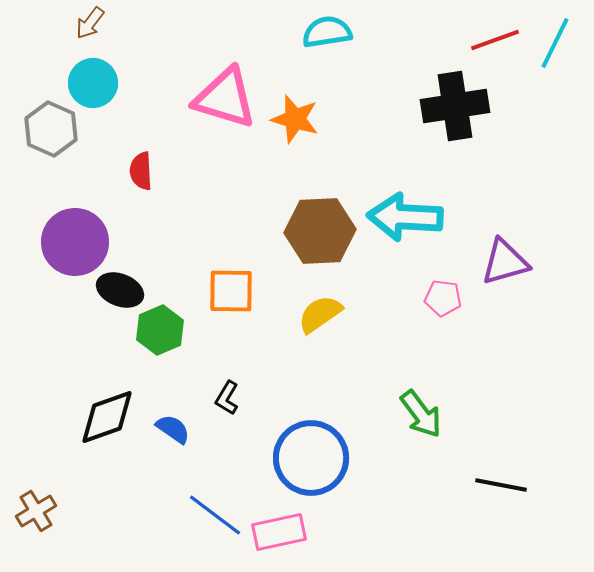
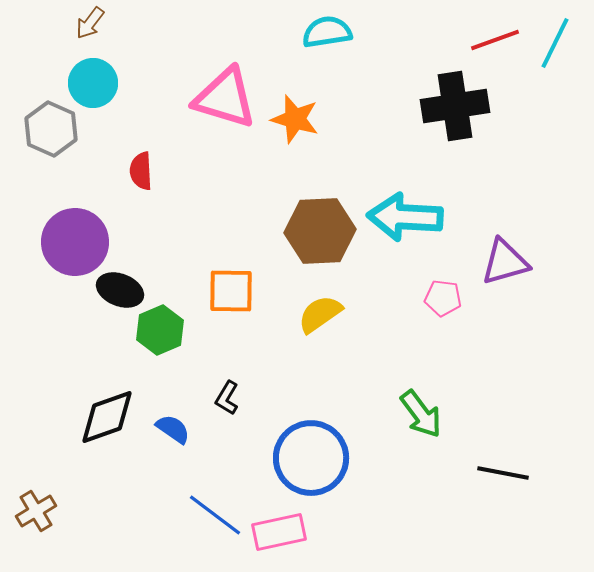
black line: moved 2 px right, 12 px up
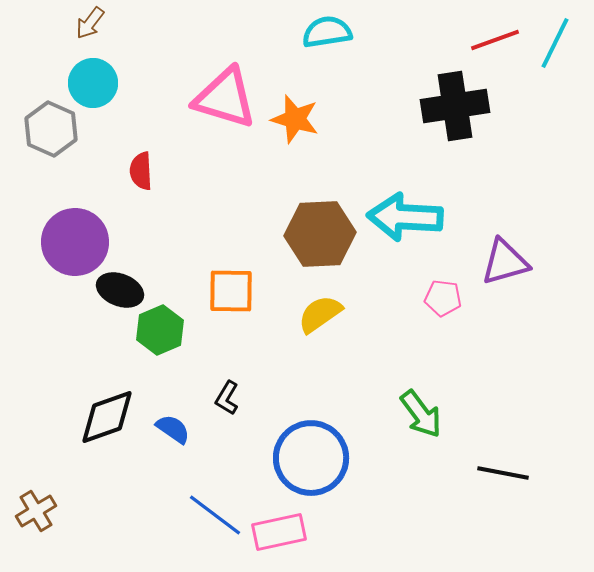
brown hexagon: moved 3 px down
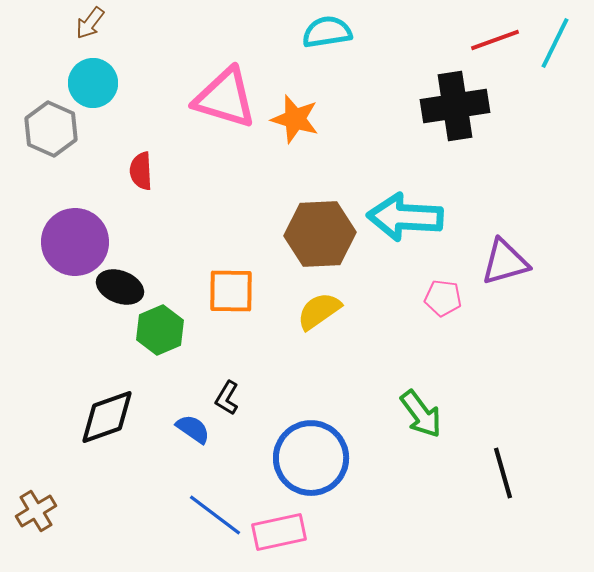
black ellipse: moved 3 px up
yellow semicircle: moved 1 px left, 3 px up
blue semicircle: moved 20 px right
black line: rotated 63 degrees clockwise
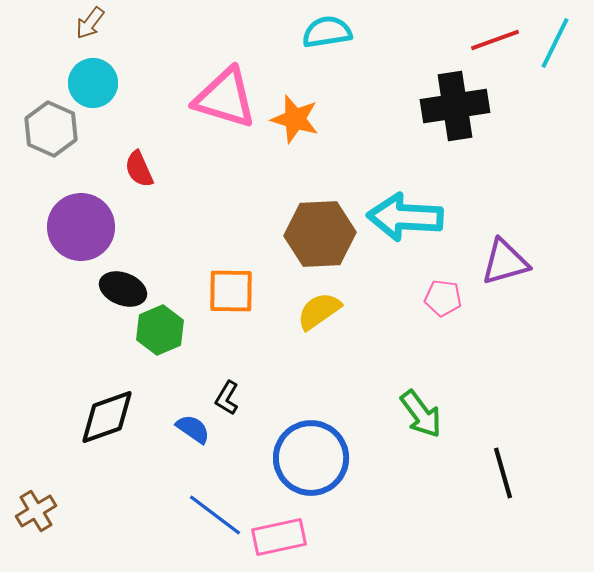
red semicircle: moved 2 px left, 2 px up; rotated 21 degrees counterclockwise
purple circle: moved 6 px right, 15 px up
black ellipse: moved 3 px right, 2 px down
pink rectangle: moved 5 px down
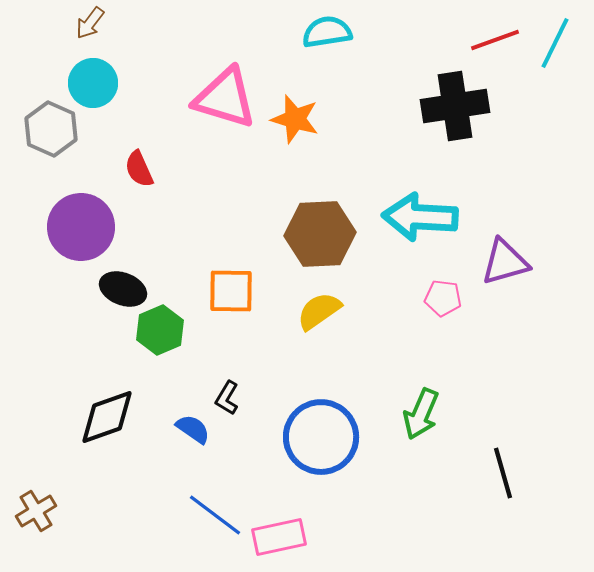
cyan arrow: moved 15 px right
green arrow: rotated 60 degrees clockwise
blue circle: moved 10 px right, 21 px up
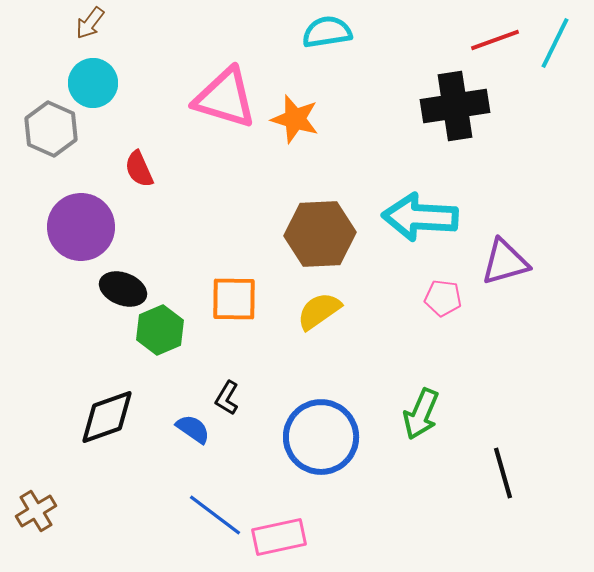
orange square: moved 3 px right, 8 px down
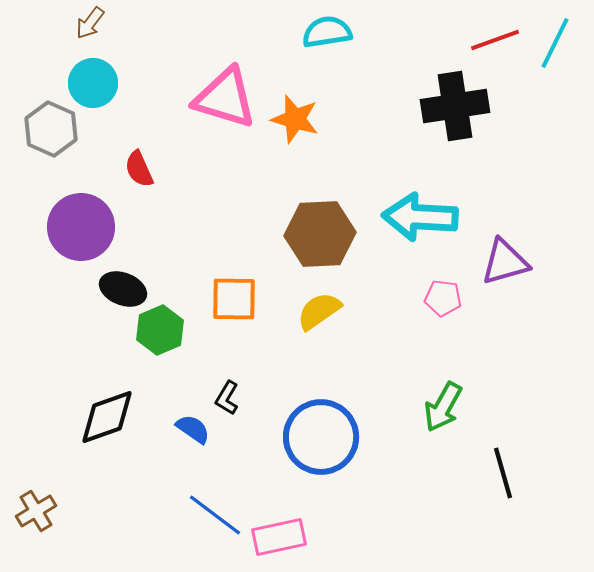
green arrow: moved 22 px right, 7 px up; rotated 6 degrees clockwise
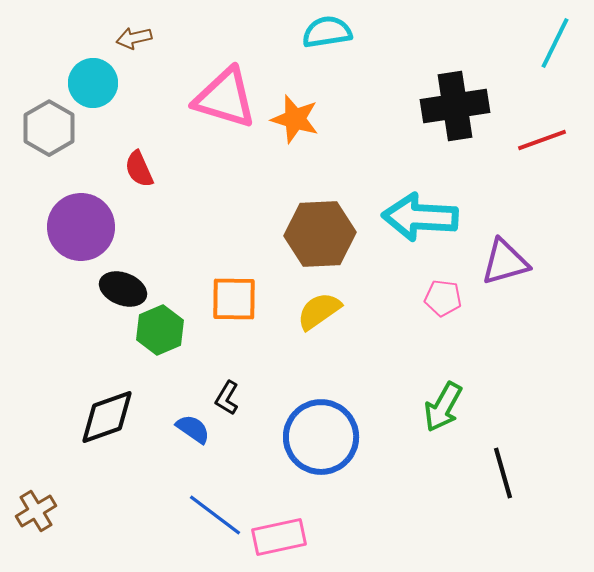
brown arrow: moved 44 px right, 15 px down; rotated 40 degrees clockwise
red line: moved 47 px right, 100 px down
gray hexagon: moved 2 px left, 1 px up; rotated 6 degrees clockwise
